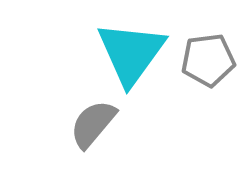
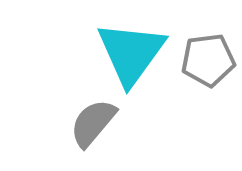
gray semicircle: moved 1 px up
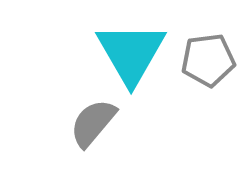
cyan triangle: rotated 6 degrees counterclockwise
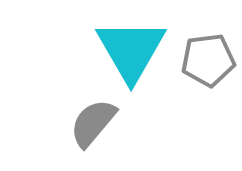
cyan triangle: moved 3 px up
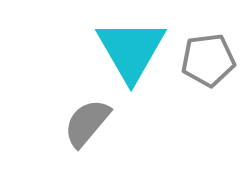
gray semicircle: moved 6 px left
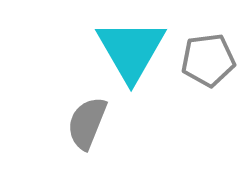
gray semicircle: rotated 18 degrees counterclockwise
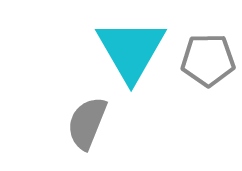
gray pentagon: rotated 6 degrees clockwise
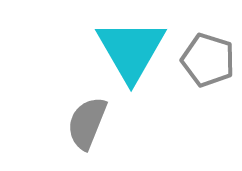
gray pentagon: rotated 18 degrees clockwise
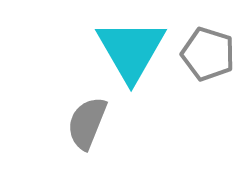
gray pentagon: moved 6 px up
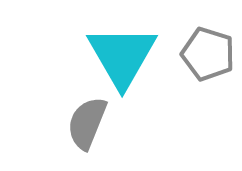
cyan triangle: moved 9 px left, 6 px down
